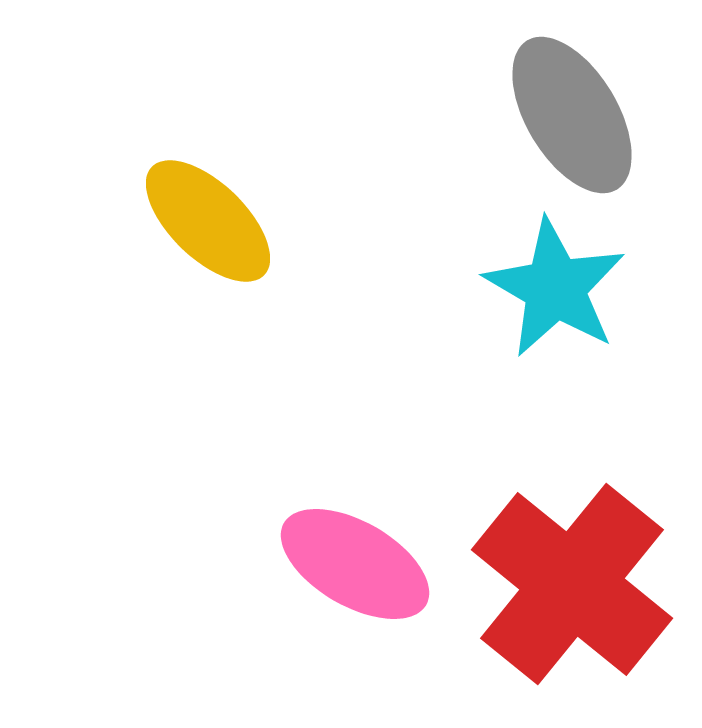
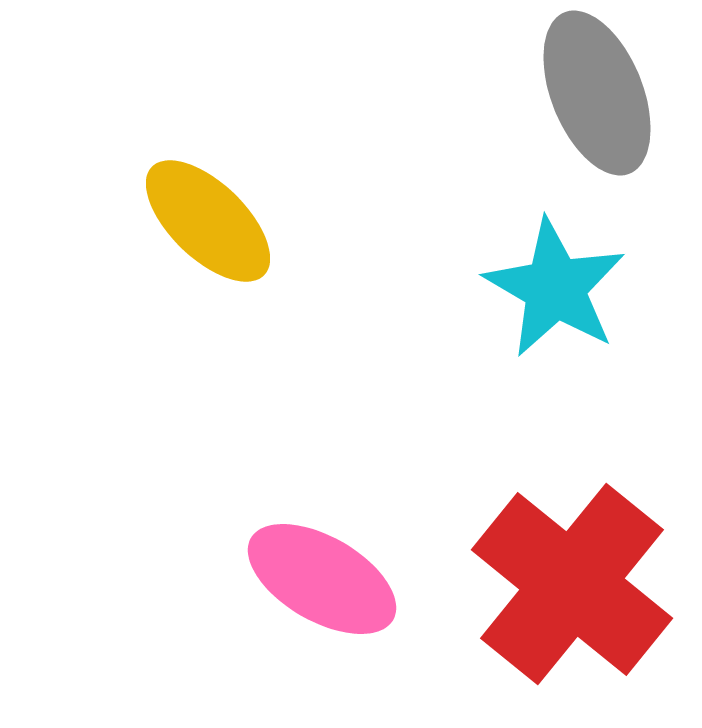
gray ellipse: moved 25 px right, 22 px up; rotated 9 degrees clockwise
pink ellipse: moved 33 px left, 15 px down
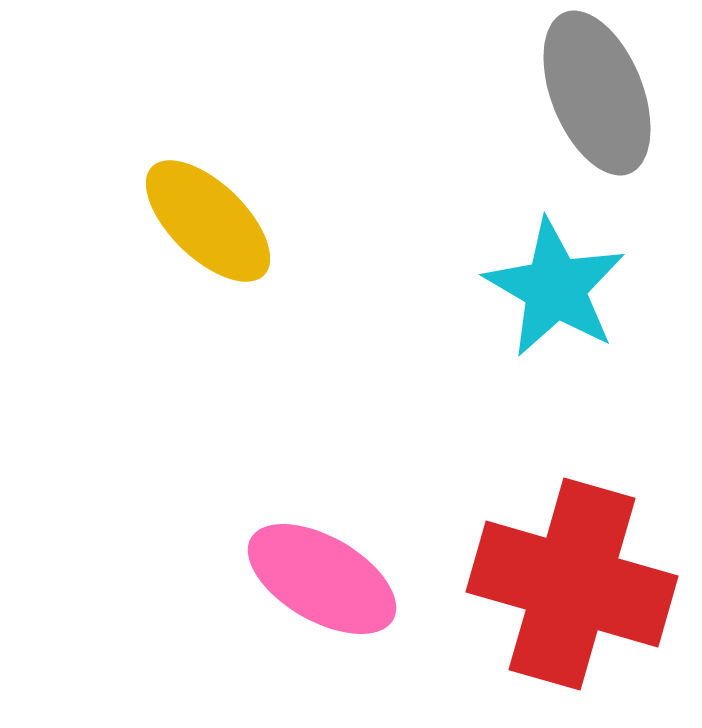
red cross: rotated 23 degrees counterclockwise
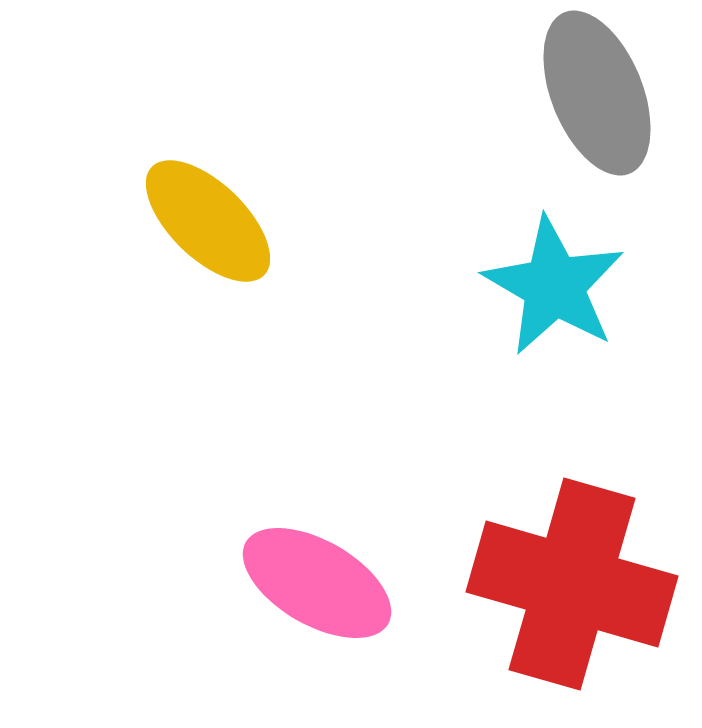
cyan star: moved 1 px left, 2 px up
pink ellipse: moved 5 px left, 4 px down
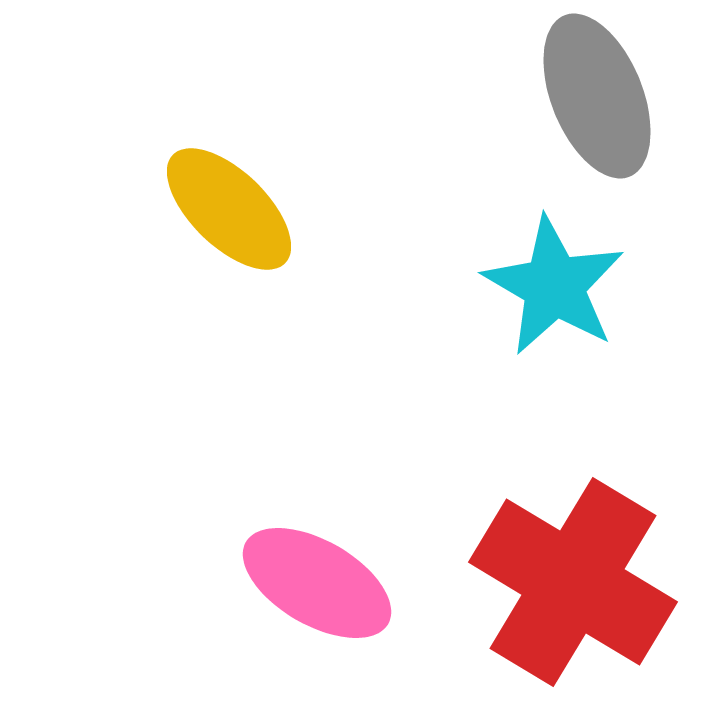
gray ellipse: moved 3 px down
yellow ellipse: moved 21 px right, 12 px up
red cross: moved 1 px right, 2 px up; rotated 15 degrees clockwise
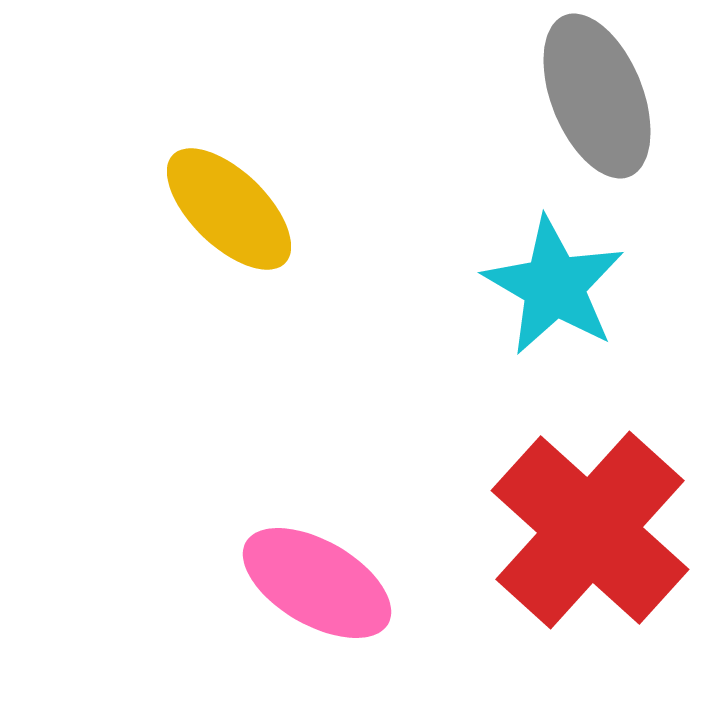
red cross: moved 17 px right, 52 px up; rotated 11 degrees clockwise
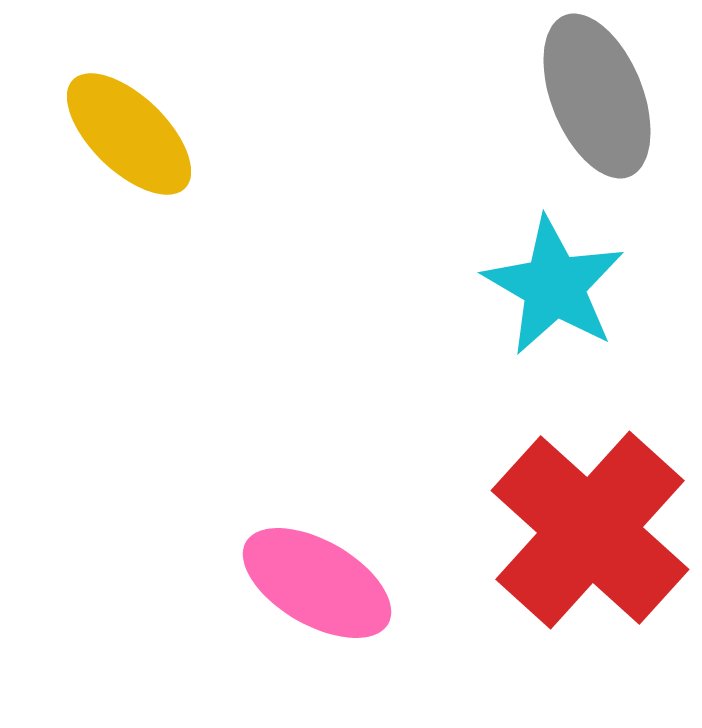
yellow ellipse: moved 100 px left, 75 px up
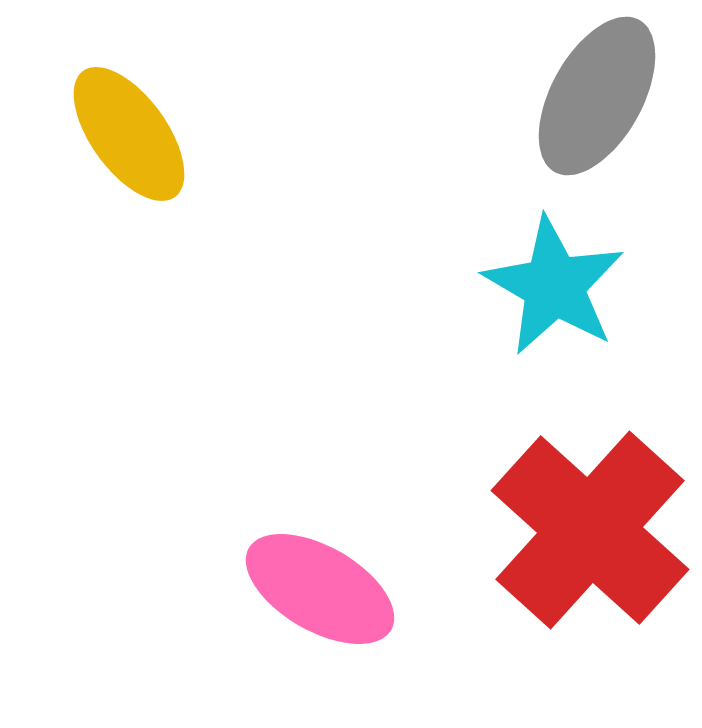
gray ellipse: rotated 51 degrees clockwise
yellow ellipse: rotated 10 degrees clockwise
pink ellipse: moved 3 px right, 6 px down
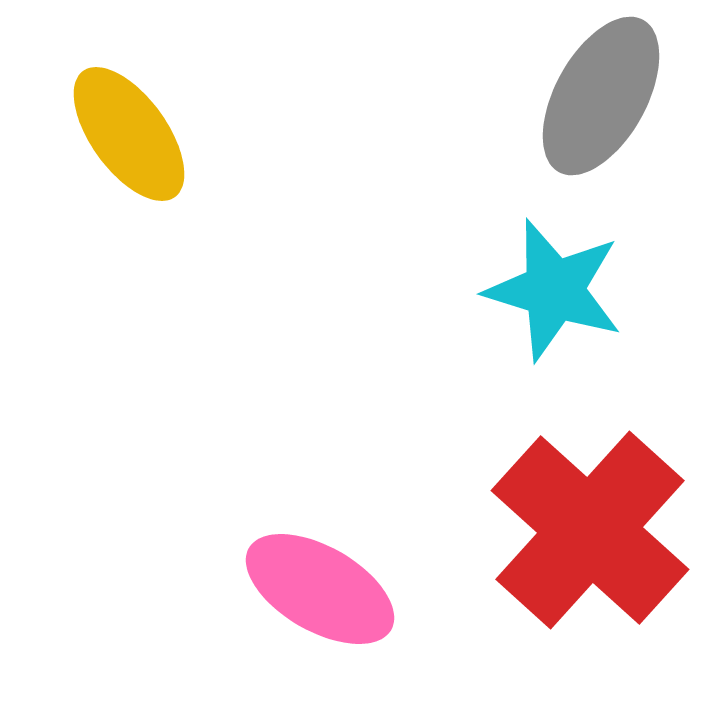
gray ellipse: moved 4 px right
cyan star: moved 4 px down; rotated 13 degrees counterclockwise
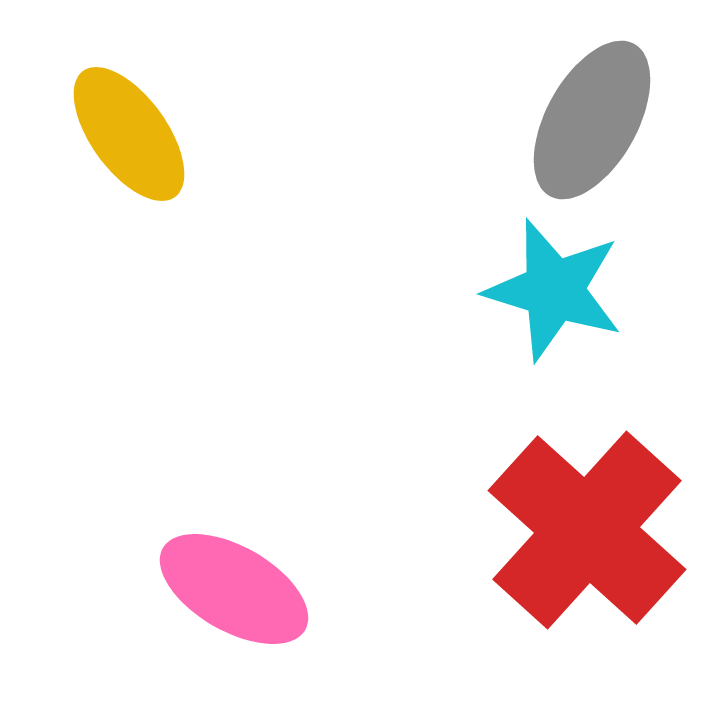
gray ellipse: moved 9 px left, 24 px down
red cross: moved 3 px left
pink ellipse: moved 86 px left
